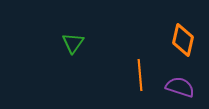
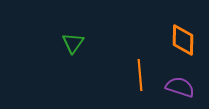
orange diamond: rotated 12 degrees counterclockwise
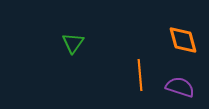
orange diamond: rotated 16 degrees counterclockwise
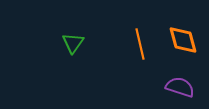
orange line: moved 31 px up; rotated 8 degrees counterclockwise
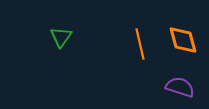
green triangle: moved 12 px left, 6 px up
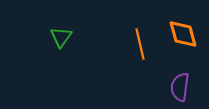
orange diamond: moved 6 px up
purple semicircle: rotated 100 degrees counterclockwise
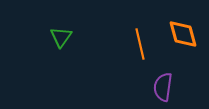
purple semicircle: moved 17 px left
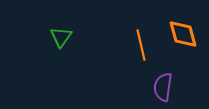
orange line: moved 1 px right, 1 px down
